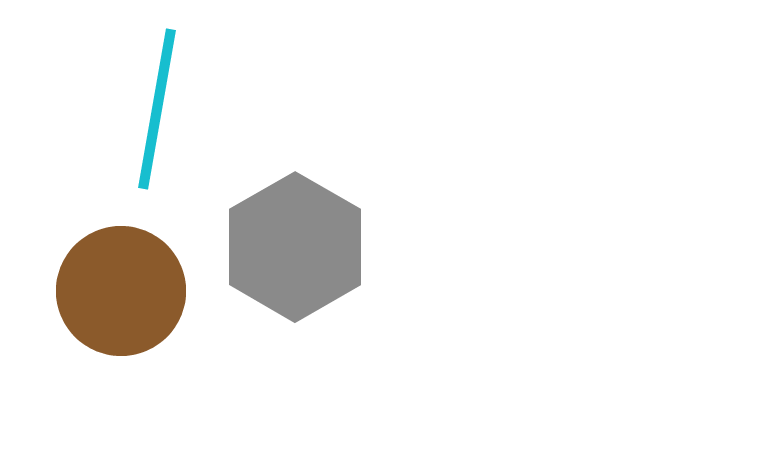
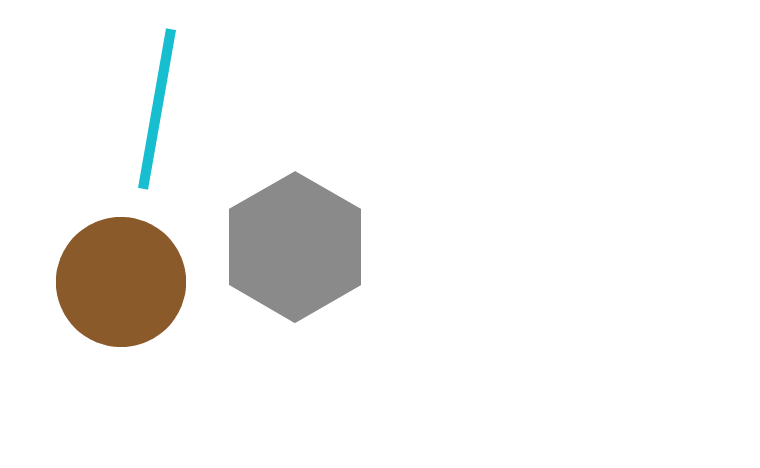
brown circle: moved 9 px up
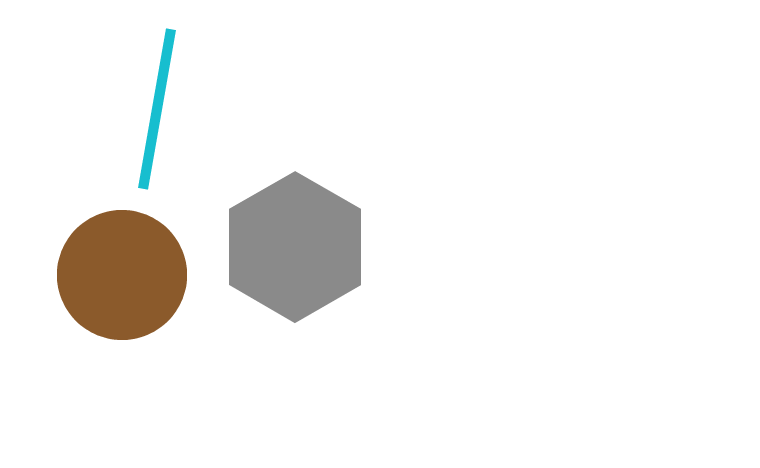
brown circle: moved 1 px right, 7 px up
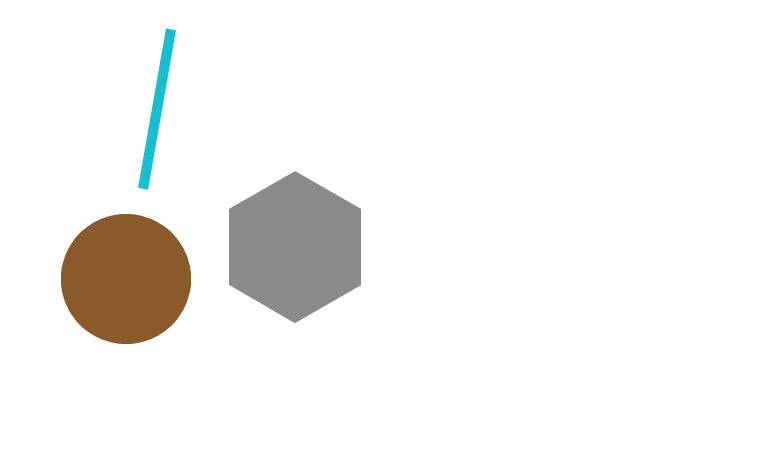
brown circle: moved 4 px right, 4 px down
